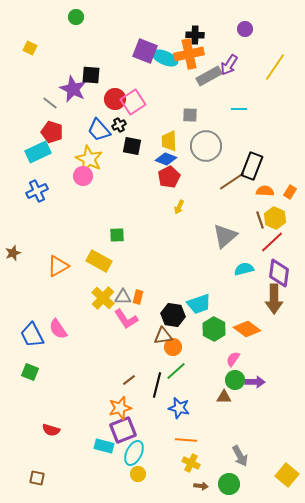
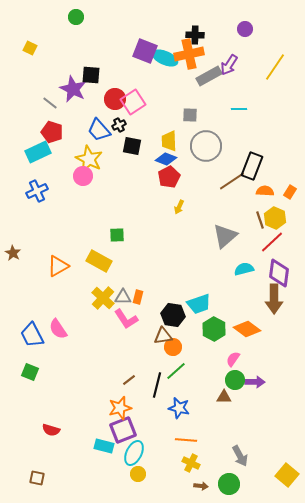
brown star at (13, 253): rotated 21 degrees counterclockwise
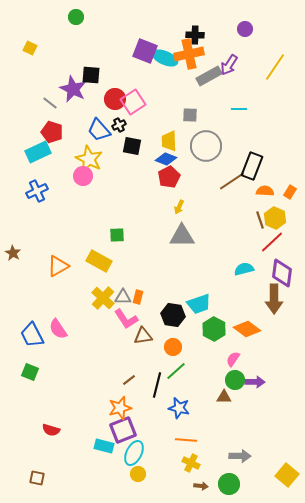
gray triangle at (225, 236): moved 43 px left; rotated 40 degrees clockwise
purple diamond at (279, 273): moved 3 px right
brown triangle at (163, 336): moved 20 px left
gray arrow at (240, 456): rotated 60 degrees counterclockwise
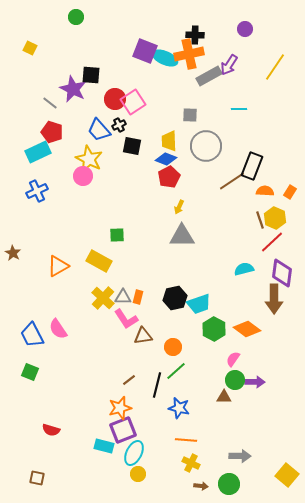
black hexagon at (173, 315): moved 2 px right, 17 px up; rotated 20 degrees counterclockwise
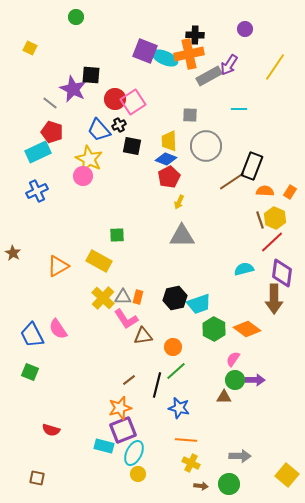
yellow arrow at (179, 207): moved 5 px up
purple arrow at (255, 382): moved 2 px up
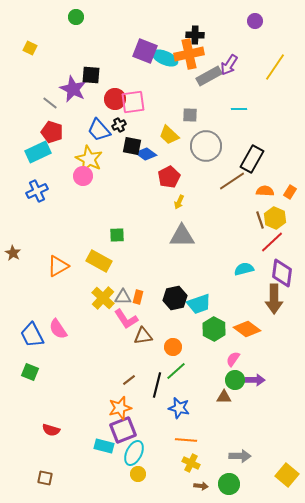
purple circle at (245, 29): moved 10 px right, 8 px up
pink square at (133, 102): rotated 25 degrees clockwise
yellow trapezoid at (169, 141): moved 6 px up; rotated 45 degrees counterclockwise
blue diamond at (166, 159): moved 20 px left, 5 px up; rotated 15 degrees clockwise
black rectangle at (252, 166): moved 7 px up; rotated 8 degrees clockwise
brown square at (37, 478): moved 8 px right
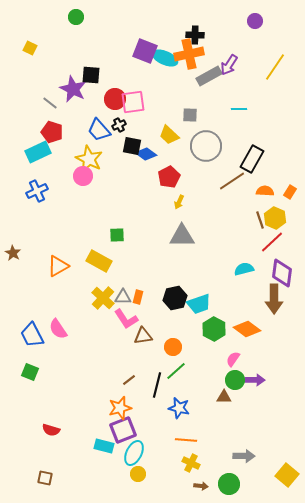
gray arrow at (240, 456): moved 4 px right
